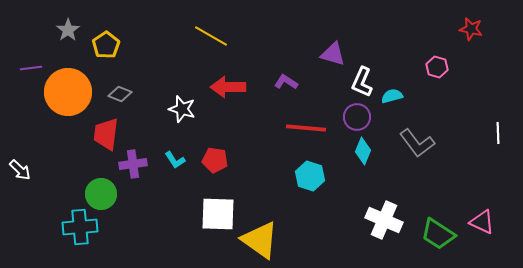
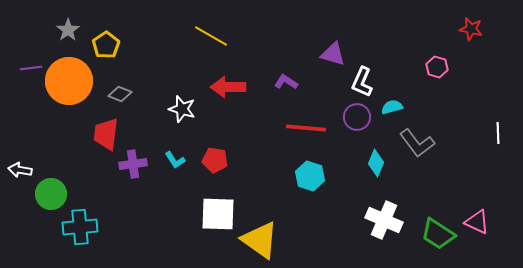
orange circle: moved 1 px right, 11 px up
cyan semicircle: moved 11 px down
cyan diamond: moved 13 px right, 12 px down
white arrow: rotated 145 degrees clockwise
green circle: moved 50 px left
pink triangle: moved 5 px left
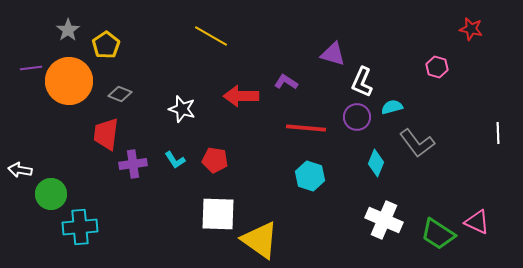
red arrow: moved 13 px right, 9 px down
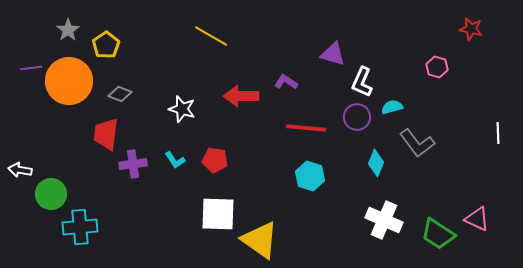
pink triangle: moved 3 px up
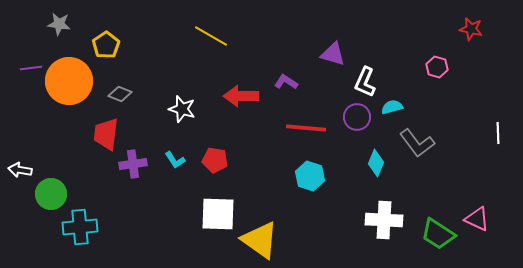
gray star: moved 9 px left, 6 px up; rotated 30 degrees counterclockwise
white L-shape: moved 3 px right
white cross: rotated 21 degrees counterclockwise
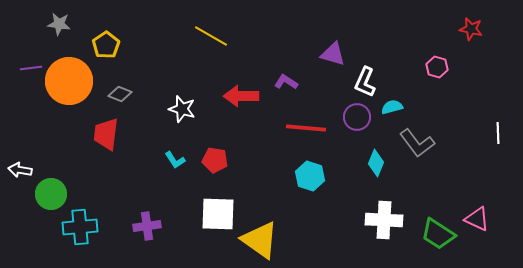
purple cross: moved 14 px right, 62 px down
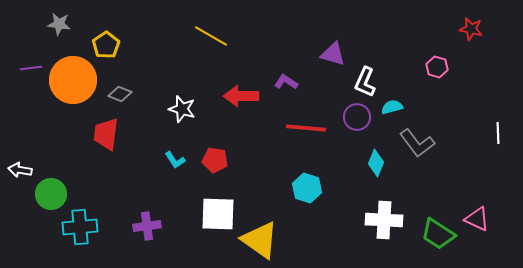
orange circle: moved 4 px right, 1 px up
cyan hexagon: moved 3 px left, 12 px down
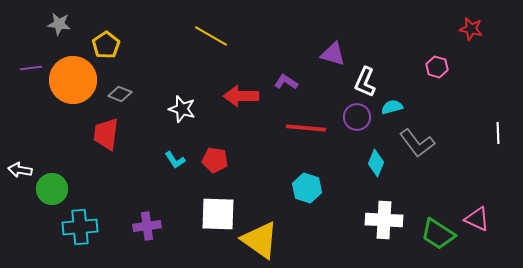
green circle: moved 1 px right, 5 px up
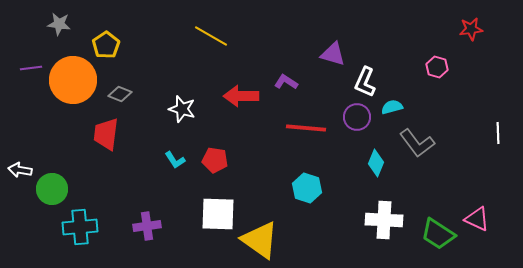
red star: rotated 20 degrees counterclockwise
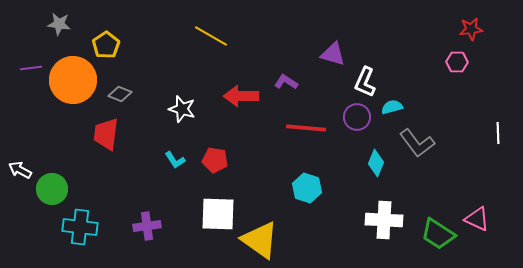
pink hexagon: moved 20 px right, 5 px up; rotated 15 degrees counterclockwise
white arrow: rotated 20 degrees clockwise
cyan cross: rotated 12 degrees clockwise
